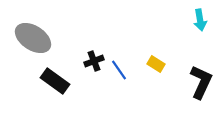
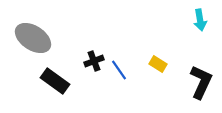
yellow rectangle: moved 2 px right
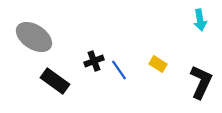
gray ellipse: moved 1 px right, 1 px up
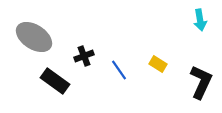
black cross: moved 10 px left, 5 px up
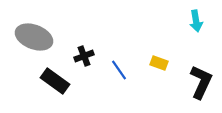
cyan arrow: moved 4 px left, 1 px down
gray ellipse: rotated 12 degrees counterclockwise
yellow rectangle: moved 1 px right, 1 px up; rotated 12 degrees counterclockwise
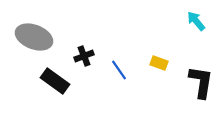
cyan arrow: rotated 150 degrees clockwise
black L-shape: rotated 16 degrees counterclockwise
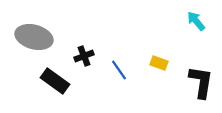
gray ellipse: rotated 6 degrees counterclockwise
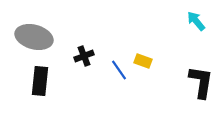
yellow rectangle: moved 16 px left, 2 px up
black rectangle: moved 15 px left; rotated 60 degrees clockwise
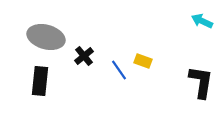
cyan arrow: moved 6 px right; rotated 25 degrees counterclockwise
gray ellipse: moved 12 px right
black cross: rotated 18 degrees counterclockwise
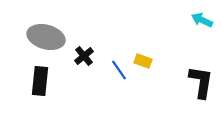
cyan arrow: moved 1 px up
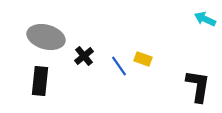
cyan arrow: moved 3 px right, 1 px up
yellow rectangle: moved 2 px up
blue line: moved 4 px up
black L-shape: moved 3 px left, 4 px down
